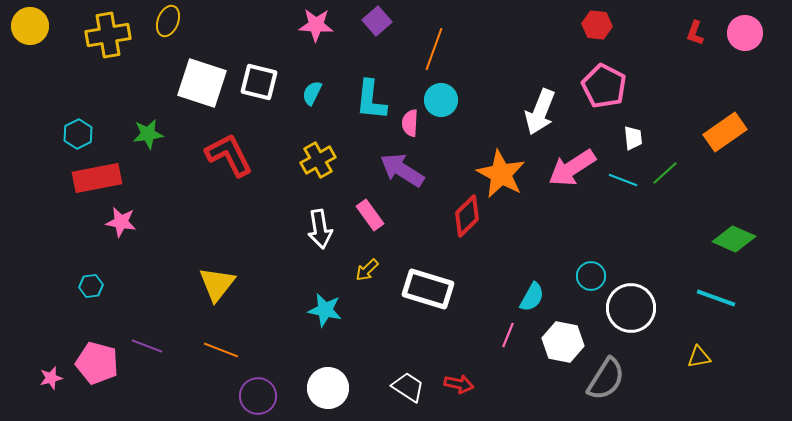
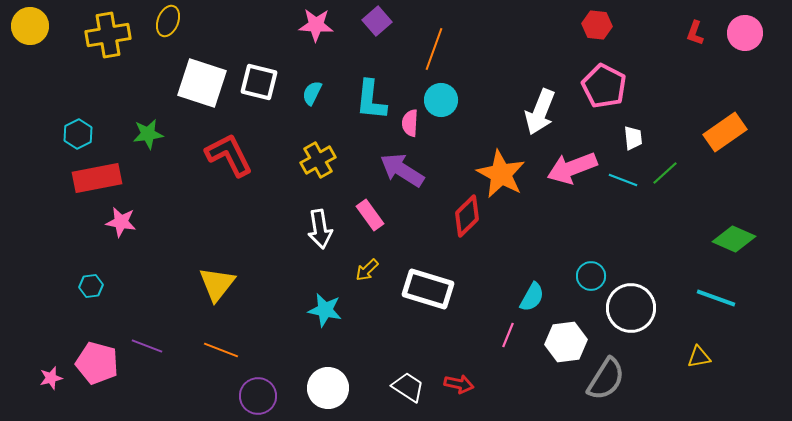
pink arrow at (572, 168): rotated 12 degrees clockwise
white hexagon at (563, 342): moved 3 px right; rotated 18 degrees counterclockwise
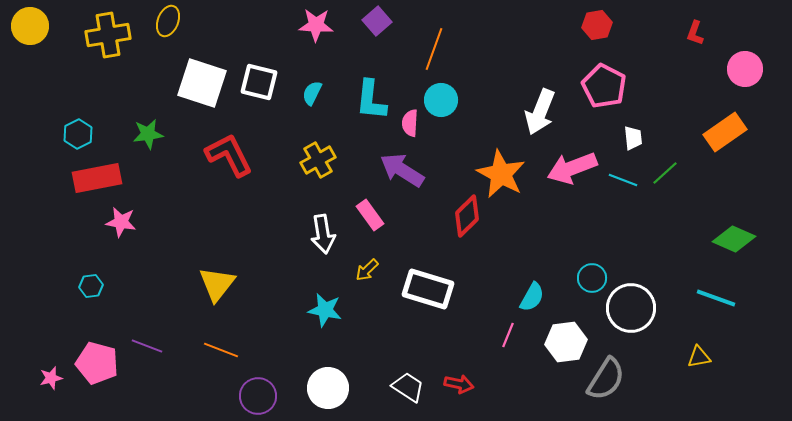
red hexagon at (597, 25): rotated 16 degrees counterclockwise
pink circle at (745, 33): moved 36 px down
white arrow at (320, 229): moved 3 px right, 5 px down
cyan circle at (591, 276): moved 1 px right, 2 px down
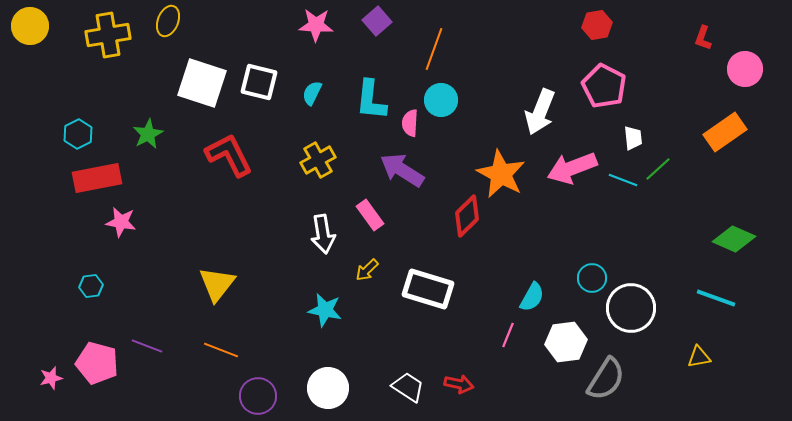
red L-shape at (695, 33): moved 8 px right, 5 px down
green star at (148, 134): rotated 20 degrees counterclockwise
green line at (665, 173): moved 7 px left, 4 px up
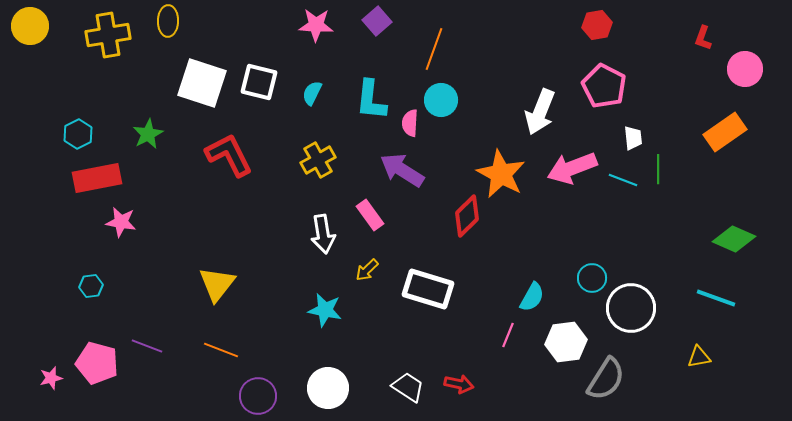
yellow ellipse at (168, 21): rotated 20 degrees counterclockwise
green line at (658, 169): rotated 48 degrees counterclockwise
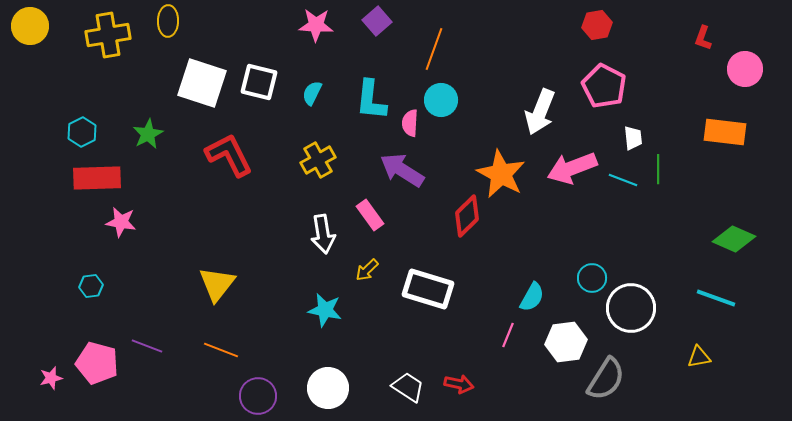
orange rectangle at (725, 132): rotated 42 degrees clockwise
cyan hexagon at (78, 134): moved 4 px right, 2 px up
red rectangle at (97, 178): rotated 9 degrees clockwise
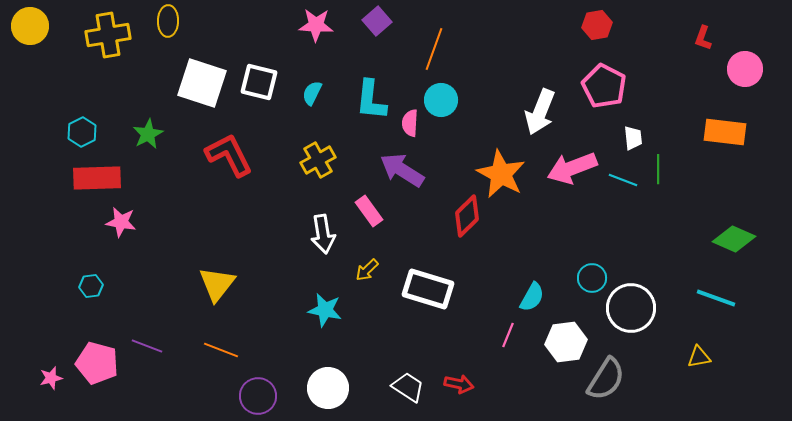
pink rectangle at (370, 215): moved 1 px left, 4 px up
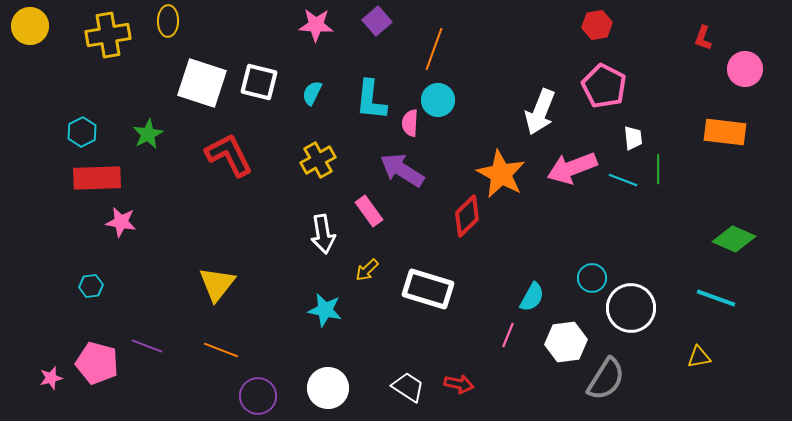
cyan circle at (441, 100): moved 3 px left
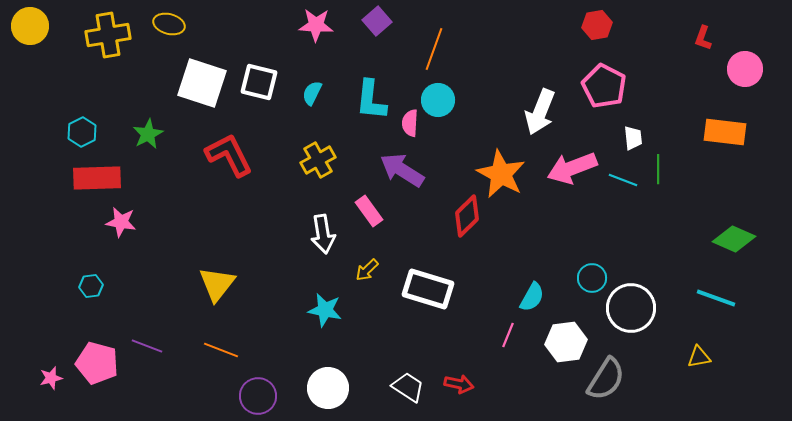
yellow ellipse at (168, 21): moved 1 px right, 3 px down; rotated 76 degrees counterclockwise
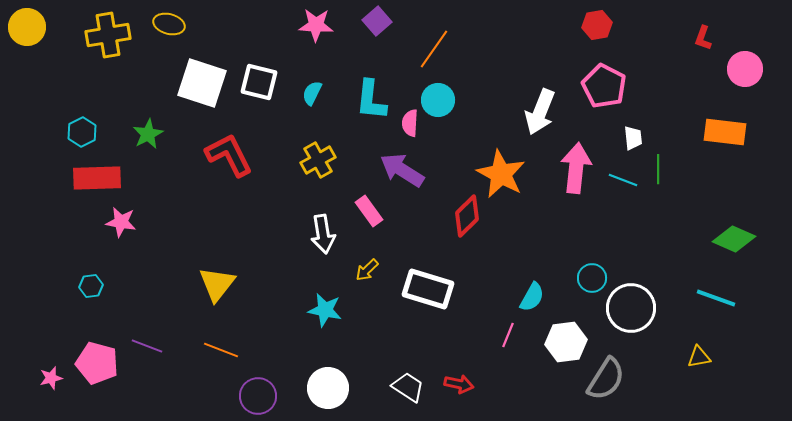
yellow circle at (30, 26): moved 3 px left, 1 px down
orange line at (434, 49): rotated 15 degrees clockwise
pink arrow at (572, 168): moved 4 px right; rotated 117 degrees clockwise
